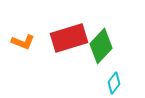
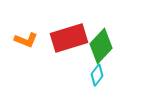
orange L-shape: moved 3 px right, 2 px up
cyan diamond: moved 17 px left, 8 px up
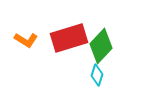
orange L-shape: rotated 10 degrees clockwise
cyan diamond: rotated 20 degrees counterclockwise
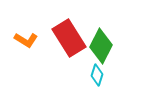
red rectangle: rotated 75 degrees clockwise
green diamond: rotated 16 degrees counterclockwise
